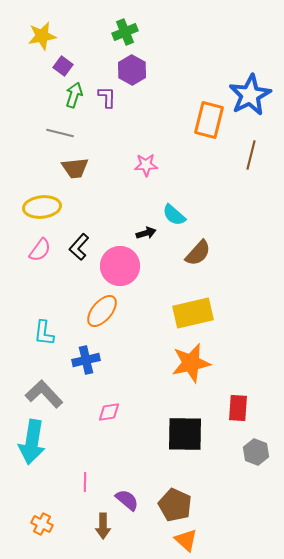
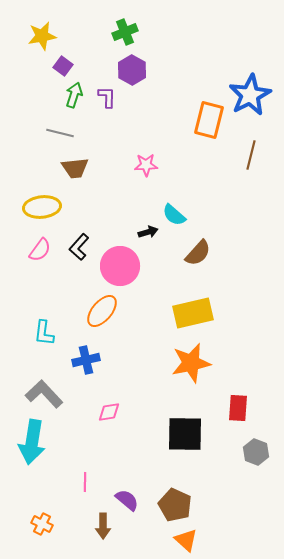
black arrow: moved 2 px right, 1 px up
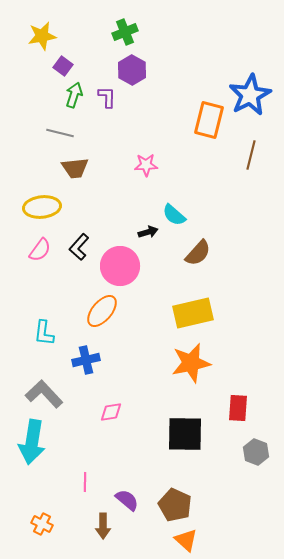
pink diamond: moved 2 px right
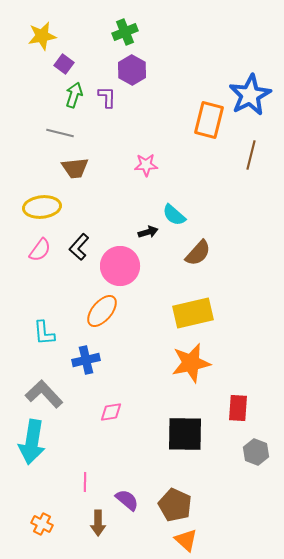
purple square: moved 1 px right, 2 px up
cyan L-shape: rotated 12 degrees counterclockwise
brown arrow: moved 5 px left, 3 px up
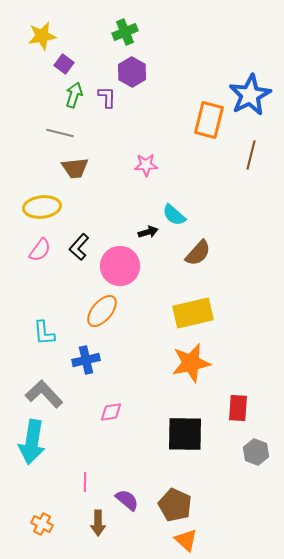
purple hexagon: moved 2 px down
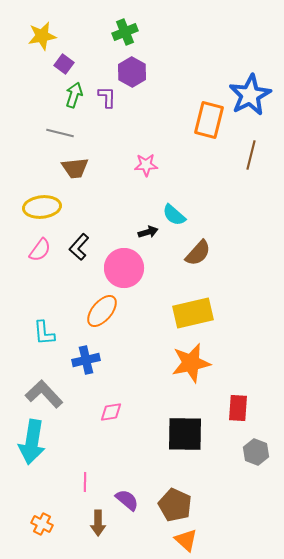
pink circle: moved 4 px right, 2 px down
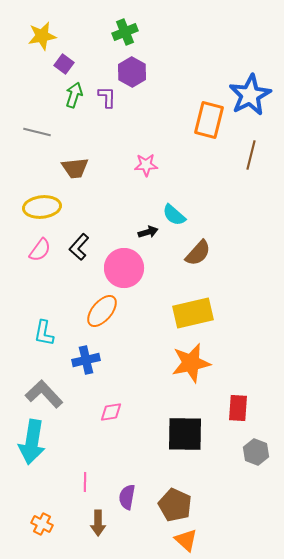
gray line: moved 23 px left, 1 px up
cyan L-shape: rotated 16 degrees clockwise
purple semicircle: moved 3 px up; rotated 120 degrees counterclockwise
